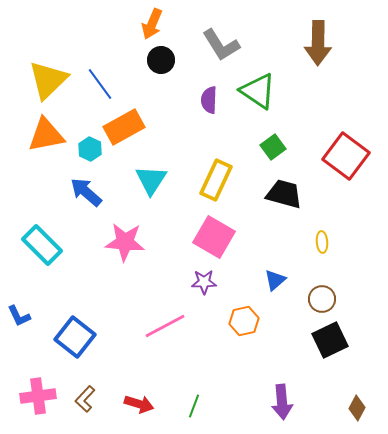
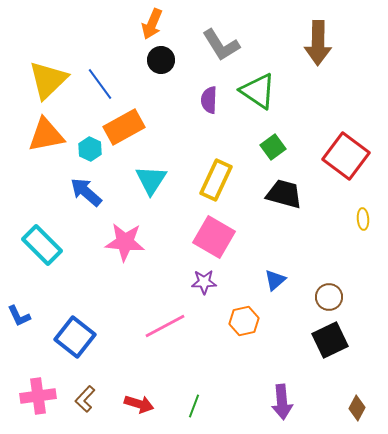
yellow ellipse: moved 41 px right, 23 px up
brown circle: moved 7 px right, 2 px up
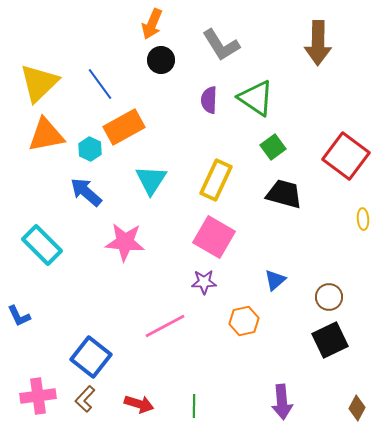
yellow triangle: moved 9 px left, 3 px down
green triangle: moved 2 px left, 7 px down
blue square: moved 16 px right, 20 px down
green line: rotated 20 degrees counterclockwise
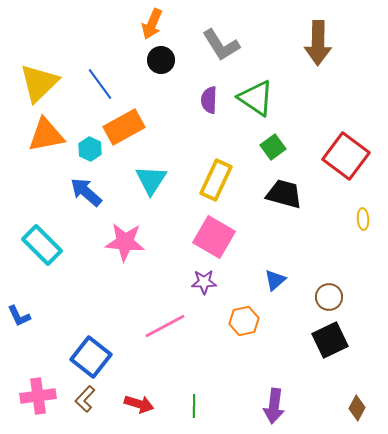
purple arrow: moved 8 px left, 4 px down; rotated 12 degrees clockwise
